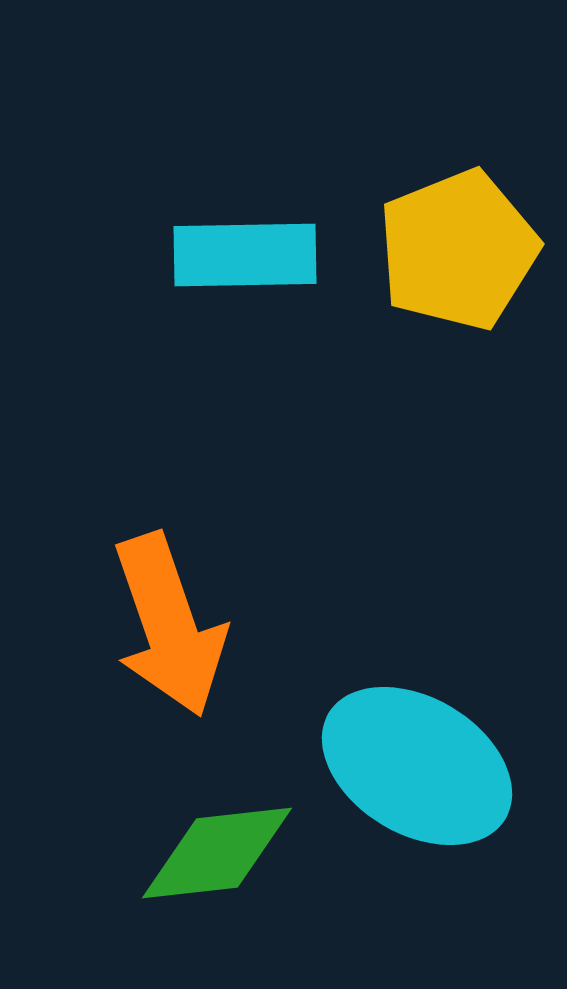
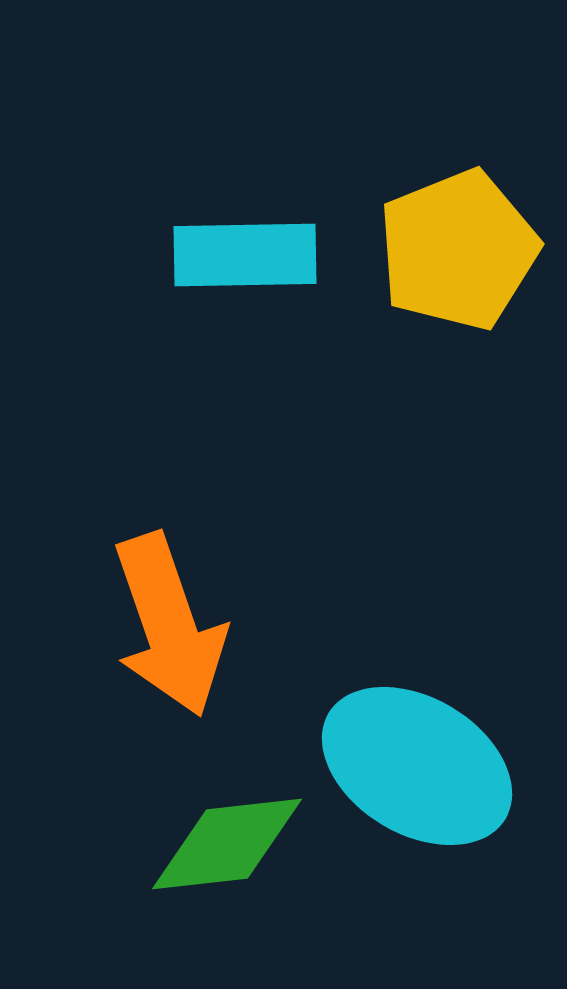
green diamond: moved 10 px right, 9 px up
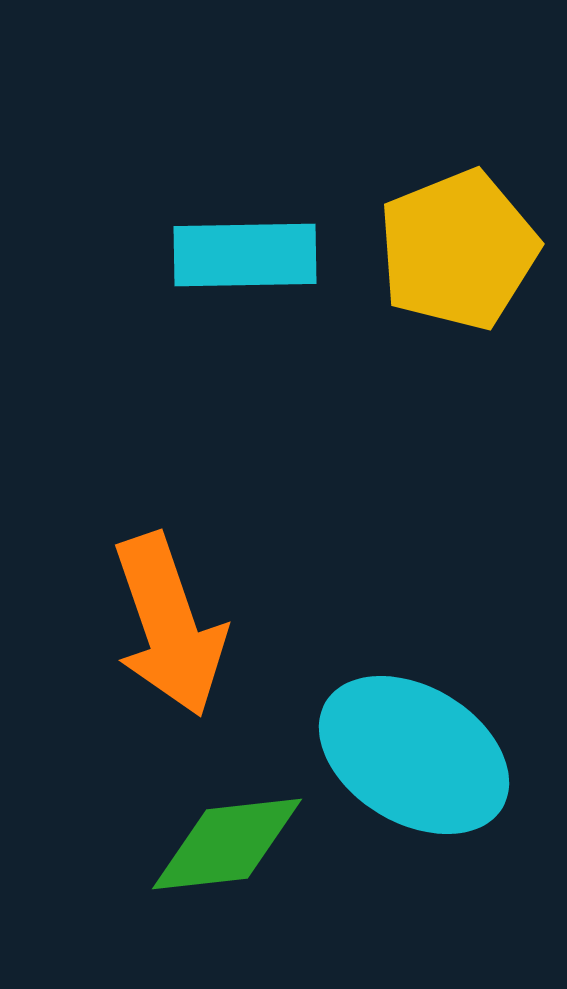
cyan ellipse: moved 3 px left, 11 px up
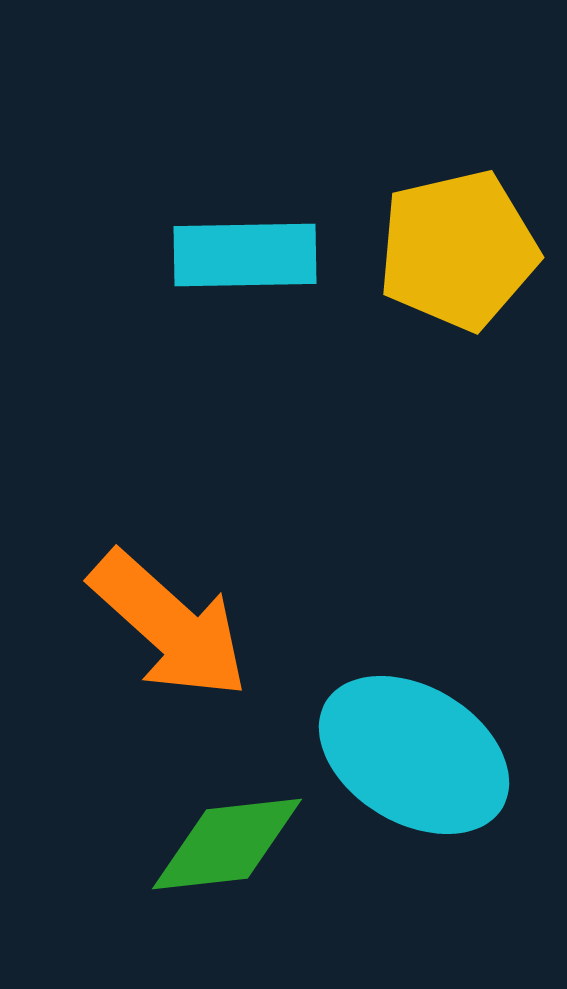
yellow pentagon: rotated 9 degrees clockwise
orange arrow: rotated 29 degrees counterclockwise
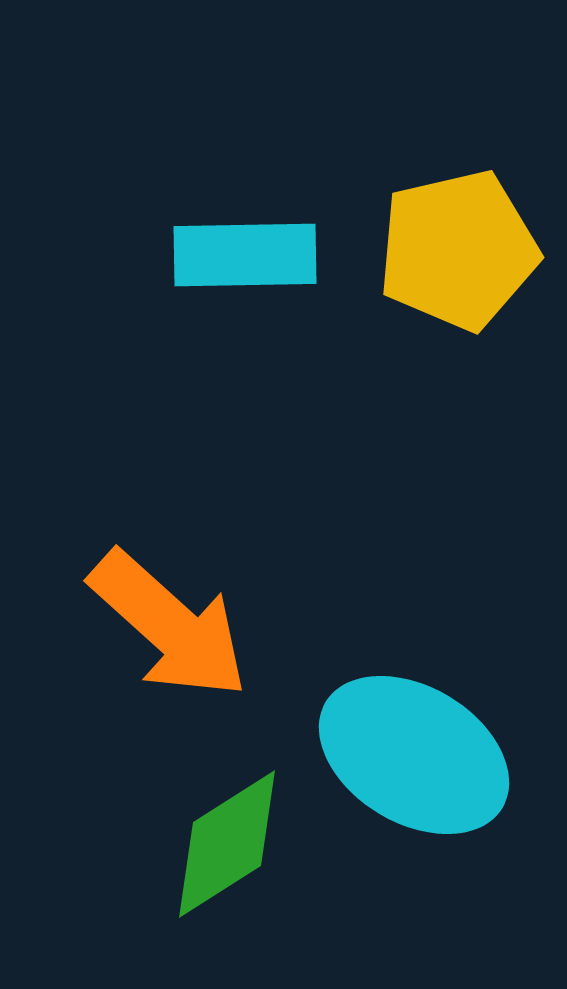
green diamond: rotated 26 degrees counterclockwise
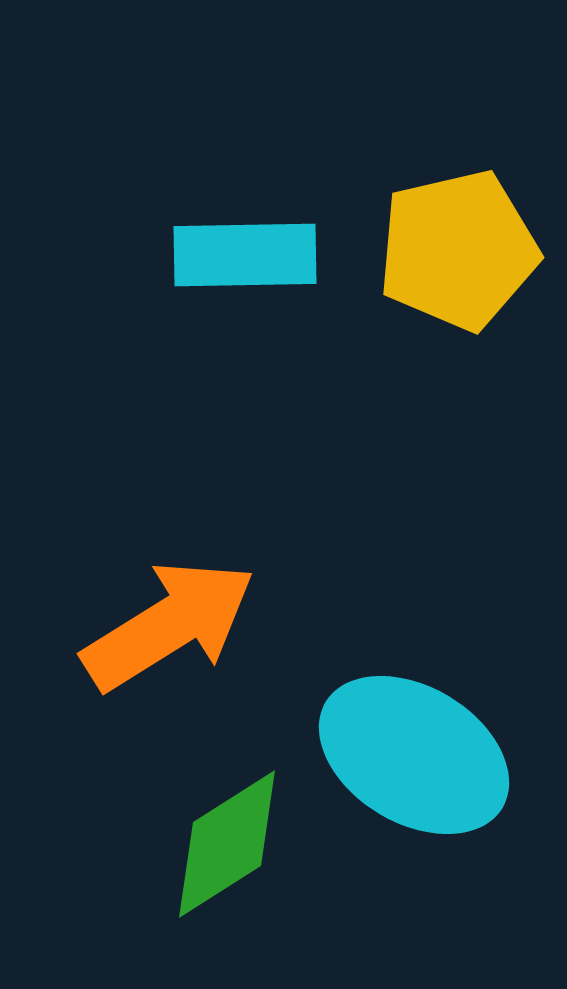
orange arrow: rotated 74 degrees counterclockwise
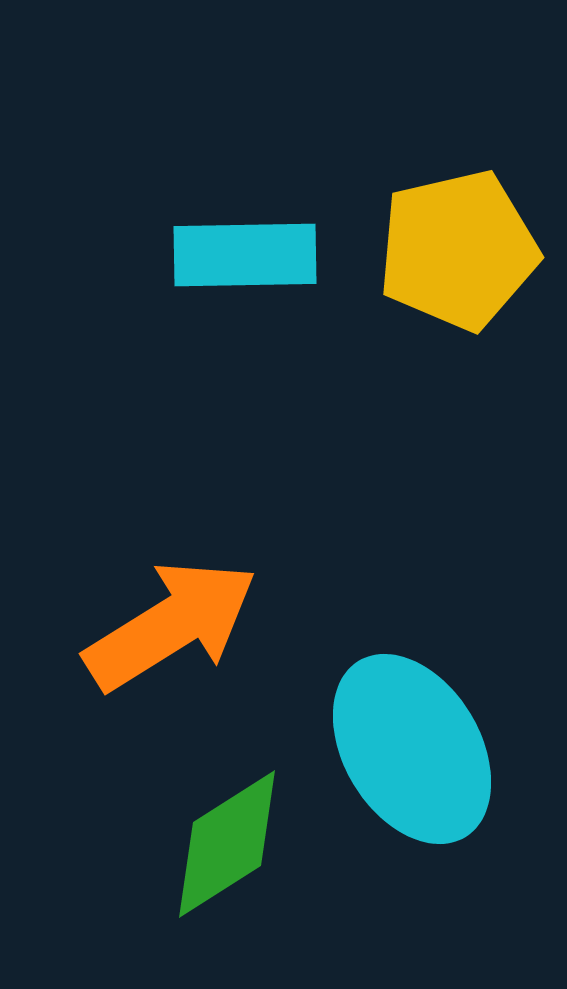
orange arrow: moved 2 px right
cyan ellipse: moved 2 px left, 6 px up; rotated 28 degrees clockwise
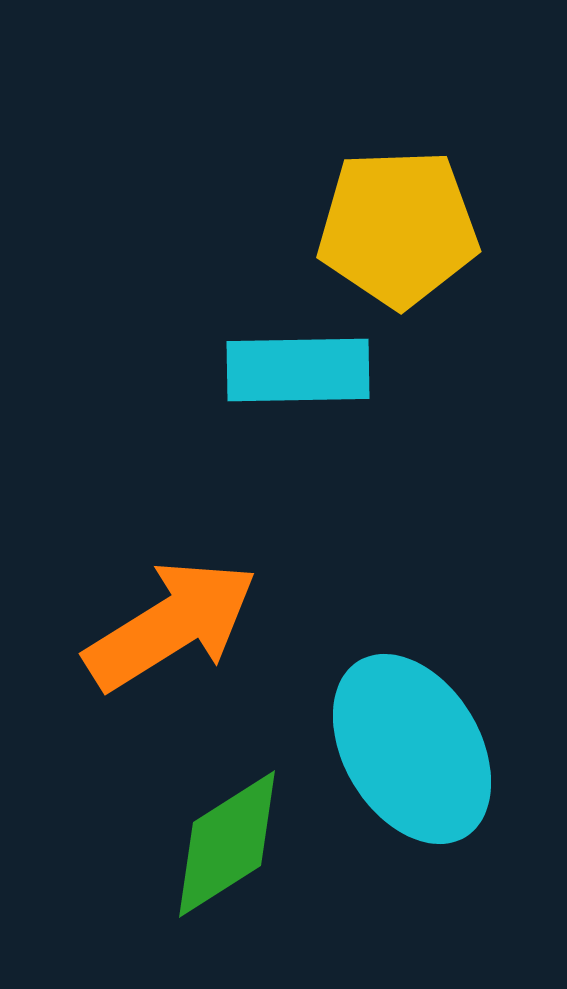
yellow pentagon: moved 60 px left, 22 px up; rotated 11 degrees clockwise
cyan rectangle: moved 53 px right, 115 px down
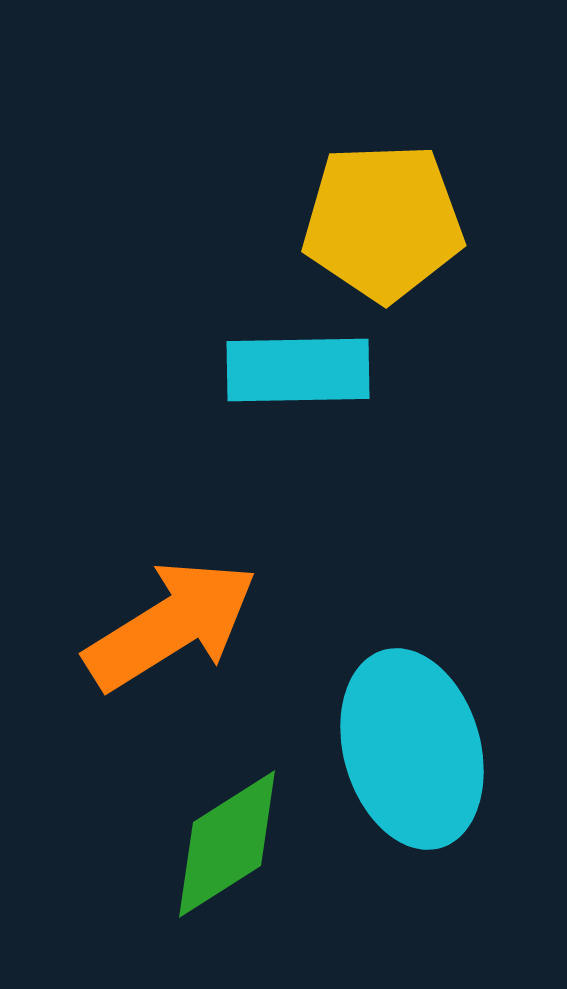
yellow pentagon: moved 15 px left, 6 px up
cyan ellipse: rotated 15 degrees clockwise
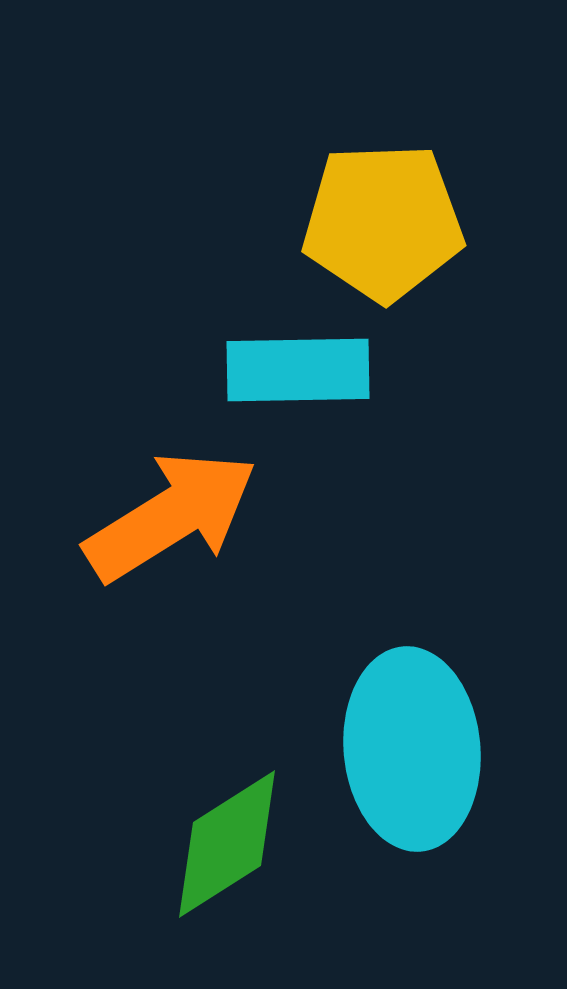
orange arrow: moved 109 px up
cyan ellipse: rotated 11 degrees clockwise
